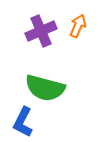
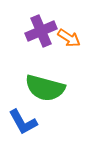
orange arrow: moved 9 px left, 12 px down; rotated 100 degrees clockwise
blue L-shape: rotated 56 degrees counterclockwise
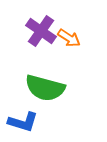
purple cross: rotated 32 degrees counterclockwise
blue L-shape: rotated 44 degrees counterclockwise
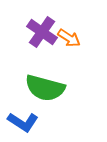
purple cross: moved 1 px right, 1 px down
blue L-shape: rotated 16 degrees clockwise
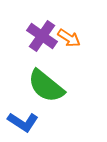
purple cross: moved 4 px down
green semicircle: moved 1 px right, 2 px up; rotated 24 degrees clockwise
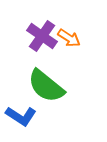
blue L-shape: moved 2 px left, 6 px up
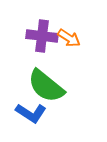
purple cross: rotated 28 degrees counterclockwise
blue L-shape: moved 10 px right, 3 px up
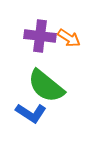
purple cross: moved 2 px left
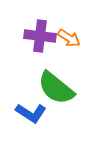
green semicircle: moved 10 px right, 2 px down
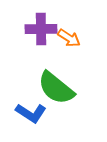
purple cross: moved 1 px right, 7 px up; rotated 8 degrees counterclockwise
